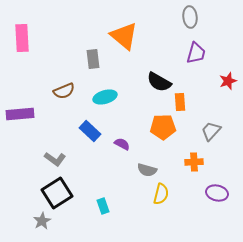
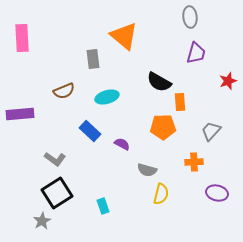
cyan ellipse: moved 2 px right
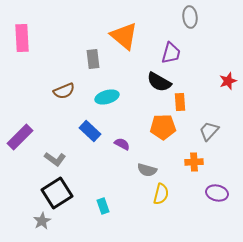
purple trapezoid: moved 25 px left
purple rectangle: moved 23 px down; rotated 40 degrees counterclockwise
gray trapezoid: moved 2 px left
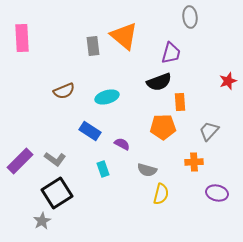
gray rectangle: moved 13 px up
black semicircle: rotated 50 degrees counterclockwise
blue rectangle: rotated 10 degrees counterclockwise
purple rectangle: moved 24 px down
cyan rectangle: moved 37 px up
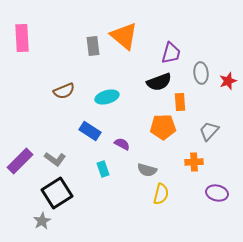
gray ellipse: moved 11 px right, 56 px down
